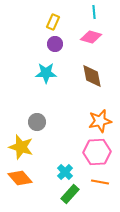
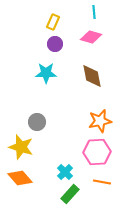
orange line: moved 2 px right
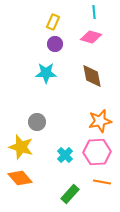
cyan cross: moved 17 px up
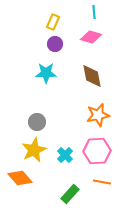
orange star: moved 2 px left, 6 px up
yellow star: moved 13 px right, 3 px down; rotated 30 degrees clockwise
pink hexagon: moved 1 px up
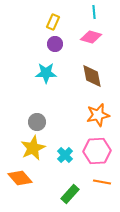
yellow star: moved 1 px left, 2 px up
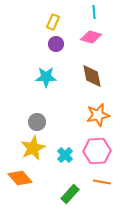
purple circle: moved 1 px right
cyan star: moved 4 px down
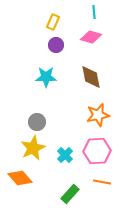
purple circle: moved 1 px down
brown diamond: moved 1 px left, 1 px down
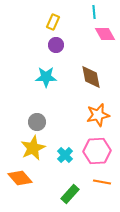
pink diamond: moved 14 px right, 3 px up; rotated 45 degrees clockwise
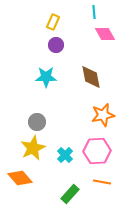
orange star: moved 5 px right
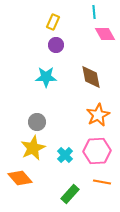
orange star: moved 5 px left; rotated 15 degrees counterclockwise
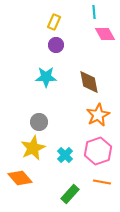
yellow rectangle: moved 1 px right
brown diamond: moved 2 px left, 5 px down
gray circle: moved 2 px right
pink hexagon: moved 1 px right; rotated 16 degrees counterclockwise
